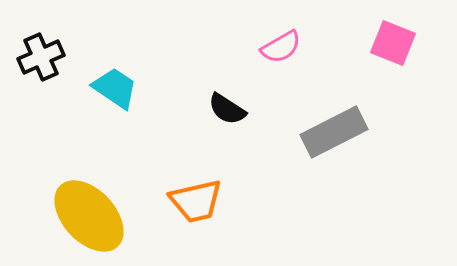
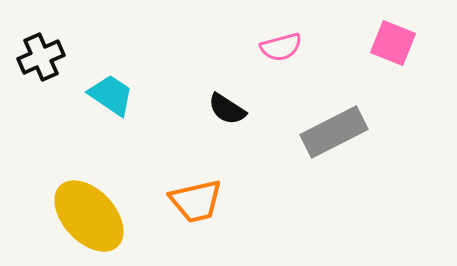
pink semicircle: rotated 15 degrees clockwise
cyan trapezoid: moved 4 px left, 7 px down
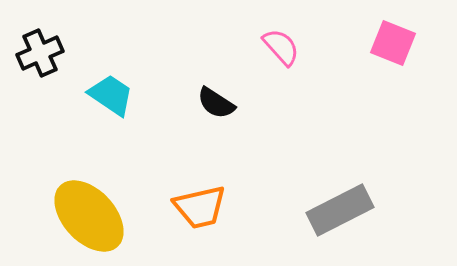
pink semicircle: rotated 117 degrees counterclockwise
black cross: moved 1 px left, 4 px up
black semicircle: moved 11 px left, 6 px up
gray rectangle: moved 6 px right, 78 px down
orange trapezoid: moved 4 px right, 6 px down
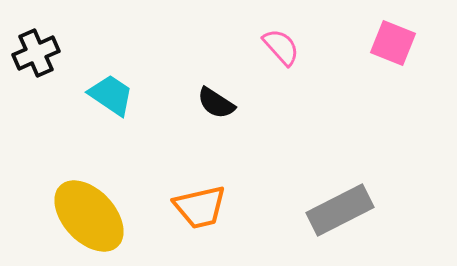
black cross: moved 4 px left
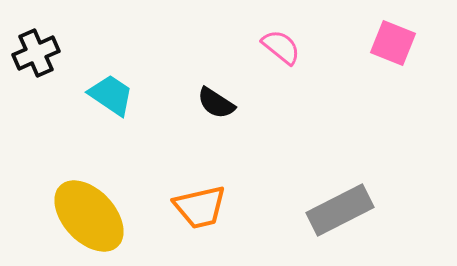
pink semicircle: rotated 9 degrees counterclockwise
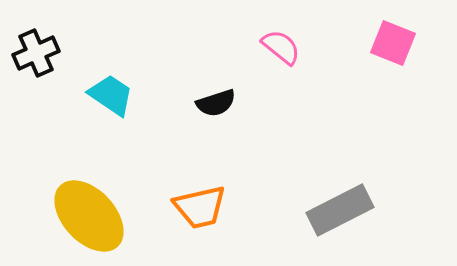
black semicircle: rotated 51 degrees counterclockwise
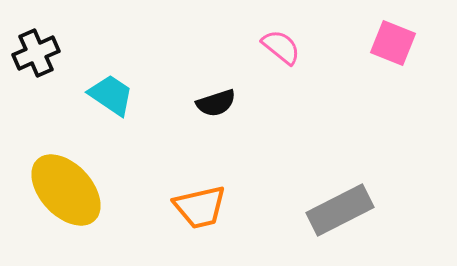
yellow ellipse: moved 23 px left, 26 px up
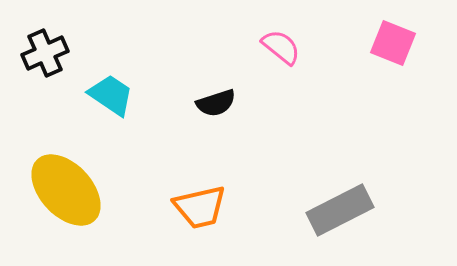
black cross: moved 9 px right
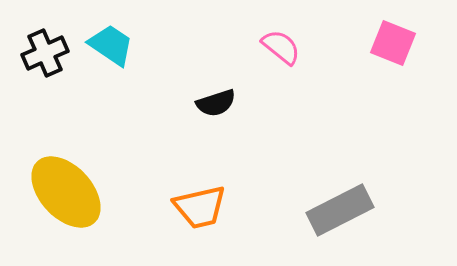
cyan trapezoid: moved 50 px up
yellow ellipse: moved 2 px down
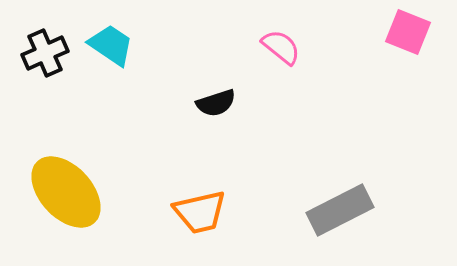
pink square: moved 15 px right, 11 px up
orange trapezoid: moved 5 px down
